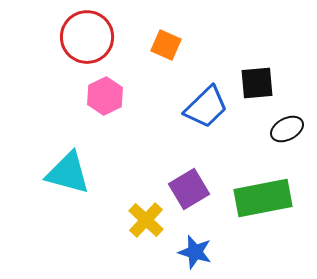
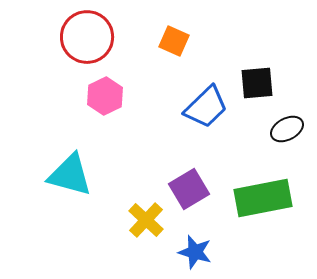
orange square: moved 8 px right, 4 px up
cyan triangle: moved 2 px right, 2 px down
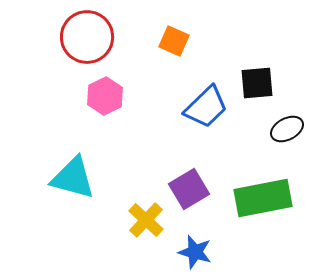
cyan triangle: moved 3 px right, 3 px down
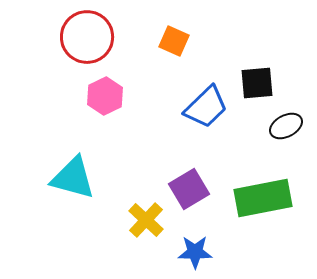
black ellipse: moved 1 px left, 3 px up
blue star: rotated 16 degrees counterclockwise
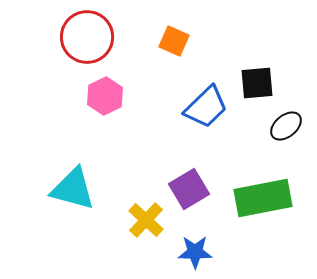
black ellipse: rotated 12 degrees counterclockwise
cyan triangle: moved 11 px down
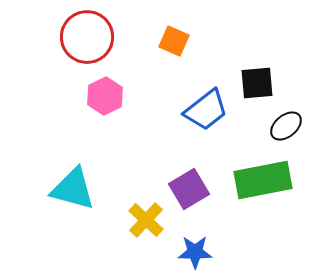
blue trapezoid: moved 3 px down; rotated 6 degrees clockwise
green rectangle: moved 18 px up
